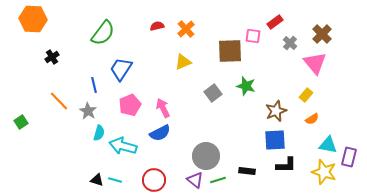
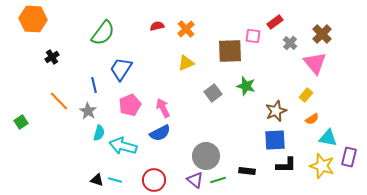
yellow triangle: moved 3 px right, 1 px down
cyan triangle: moved 7 px up
yellow star: moved 2 px left, 6 px up
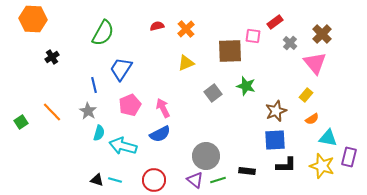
green semicircle: rotated 8 degrees counterclockwise
orange line: moved 7 px left, 11 px down
blue semicircle: moved 1 px down
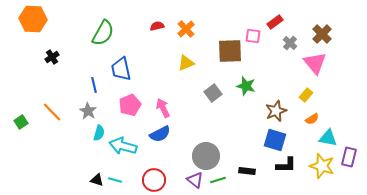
blue trapezoid: rotated 45 degrees counterclockwise
blue square: rotated 20 degrees clockwise
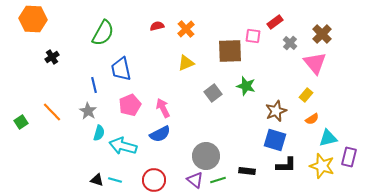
cyan triangle: rotated 24 degrees counterclockwise
